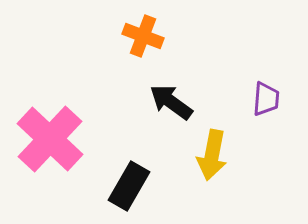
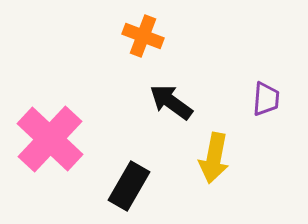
yellow arrow: moved 2 px right, 3 px down
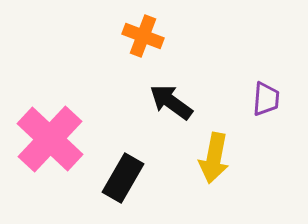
black rectangle: moved 6 px left, 8 px up
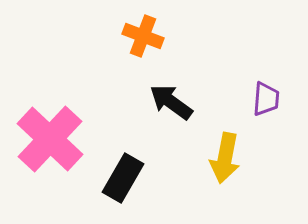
yellow arrow: moved 11 px right
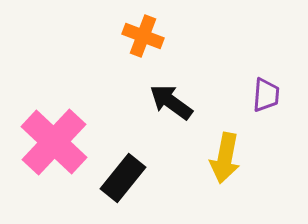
purple trapezoid: moved 4 px up
pink cross: moved 4 px right, 3 px down
black rectangle: rotated 9 degrees clockwise
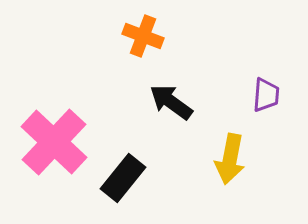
yellow arrow: moved 5 px right, 1 px down
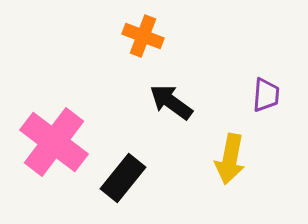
pink cross: rotated 6 degrees counterclockwise
